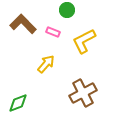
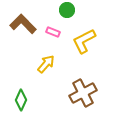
green diamond: moved 3 px right, 3 px up; rotated 45 degrees counterclockwise
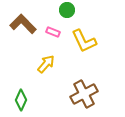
yellow L-shape: rotated 88 degrees counterclockwise
brown cross: moved 1 px right, 1 px down
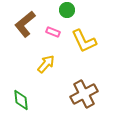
brown L-shape: moved 2 px right; rotated 84 degrees counterclockwise
green diamond: rotated 30 degrees counterclockwise
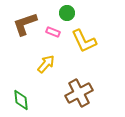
green circle: moved 3 px down
brown L-shape: rotated 20 degrees clockwise
brown cross: moved 5 px left, 1 px up
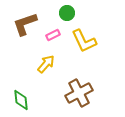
pink rectangle: moved 3 px down; rotated 48 degrees counterclockwise
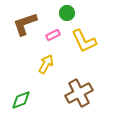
yellow arrow: rotated 12 degrees counterclockwise
green diamond: rotated 75 degrees clockwise
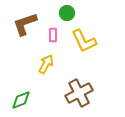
pink rectangle: rotated 64 degrees counterclockwise
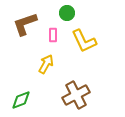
brown cross: moved 3 px left, 2 px down
